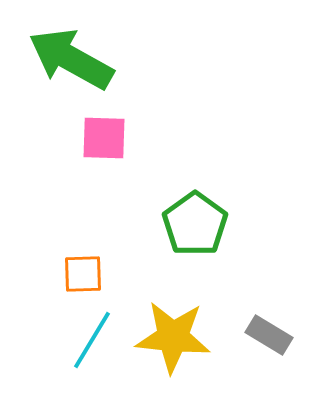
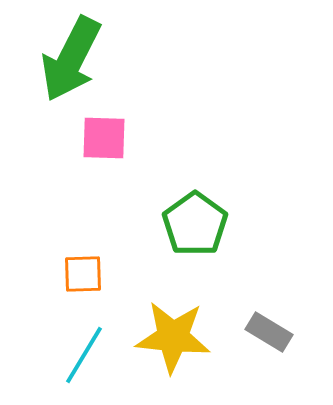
green arrow: rotated 92 degrees counterclockwise
gray rectangle: moved 3 px up
cyan line: moved 8 px left, 15 px down
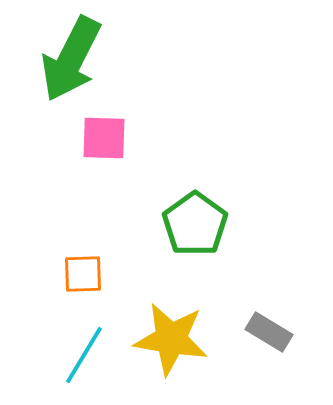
yellow star: moved 2 px left, 2 px down; rotated 4 degrees clockwise
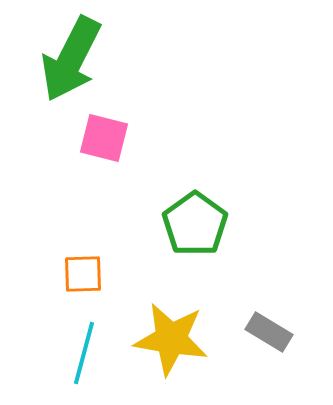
pink square: rotated 12 degrees clockwise
cyan line: moved 2 px up; rotated 16 degrees counterclockwise
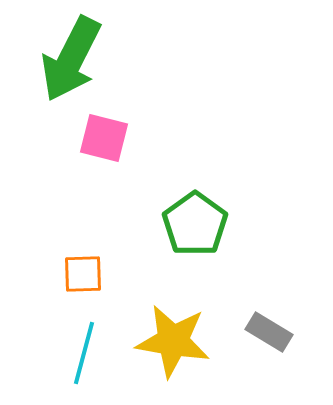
yellow star: moved 2 px right, 2 px down
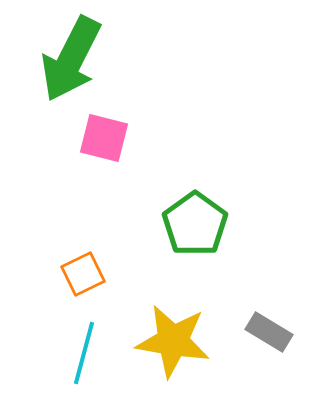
orange square: rotated 24 degrees counterclockwise
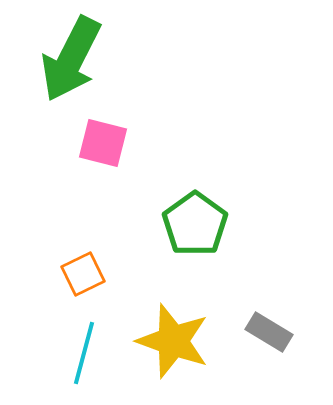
pink square: moved 1 px left, 5 px down
yellow star: rotated 10 degrees clockwise
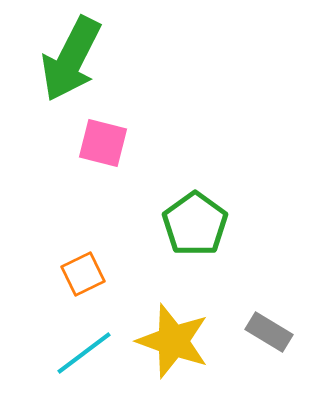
cyan line: rotated 38 degrees clockwise
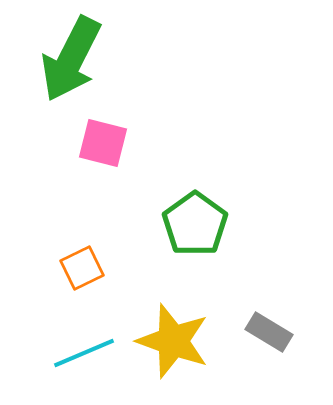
orange square: moved 1 px left, 6 px up
cyan line: rotated 14 degrees clockwise
